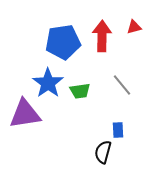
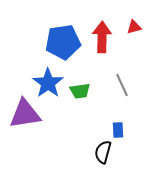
red arrow: moved 1 px down
gray line: rotated 15 degrees clockwise
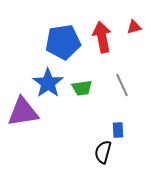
red arrow: rotated 12 degrees counterclockwise
green trapezoid: moved 2 px right, 3 px up
purple triangle: moved 2 px left, 2 px up
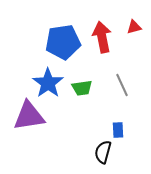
purple triangle: moved 6 px right, 4 px down
